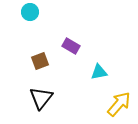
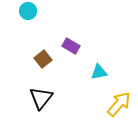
cyan circle: moved 2 px left, 1 px up
brown square: moved 3 px right, 2 px up; rotated 18 degrees counterclockwise
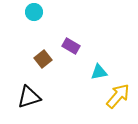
cyan circle: moved 6 px right, 1 px down
black triangle: moved 12 px left, 1 px up; rotated 35 degrees clockwise
yellow arrow: moved 1 px left, 8 px up
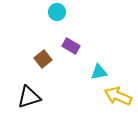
cyan circle: moved 23 px right
yellow arrow: rotated 108 degrees counterclockwise
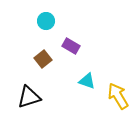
cyan circle: moved 11 px left, 9 px down
cyan triangle: moved 12 px left, 9 px down; rotated 30 degrees clockwise
yellow arrow: rotated 36 degrees clockwise
